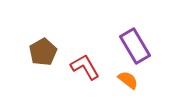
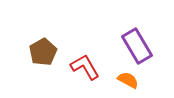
purple rectangle: moved 2 px right
orange semicircle: rotated 10 degrees counterclockwise
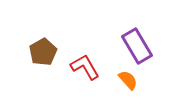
orange semicircle: rotated 20 degrees clockwise
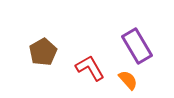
red L-shape: moved 5 px right, 1 px down
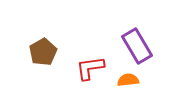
red L-shape: rotated 68 degrees counterclockwise
orange semicircle: rotated 55 degrees counterclockwise
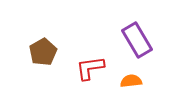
purple rectangle: moved 6 px up
orange semicircle: moved 3 px right, 1 px down
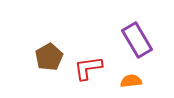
brown pentagon: moved 6 px right, 5 px down
red L-shape: moved 2 px left
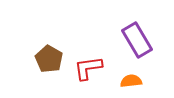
brown pentagon: moved 2 px down; rotated 12 degrees counterclockwise
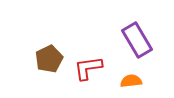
brown pentagon: rotated 16 degrees clockwise
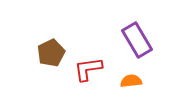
brown pentagon: moved 2 px right, 6 px up
red L-shape: moved 1 px down
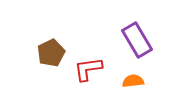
orange semicircle: moved 2 px right
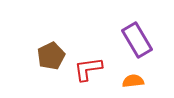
brown pentagon: moved 3 px down
